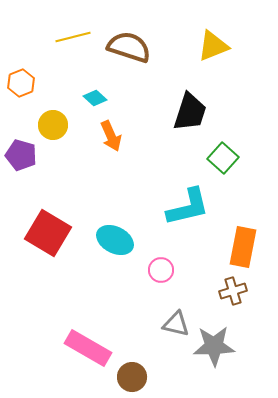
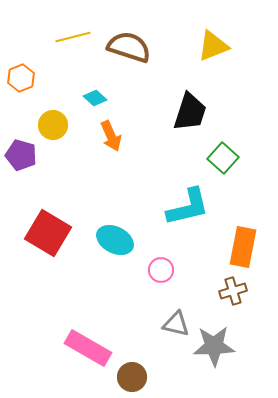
orange hexagon: moved 5 px up
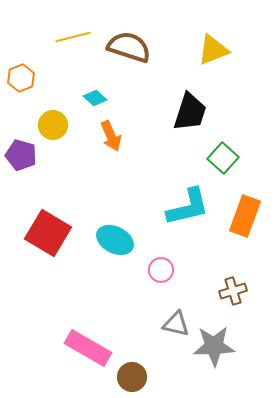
yellow triangle: moved 4 px down
orange rectangle: moved 2 px right, 31 px up; rotated 9 degrees clockwise
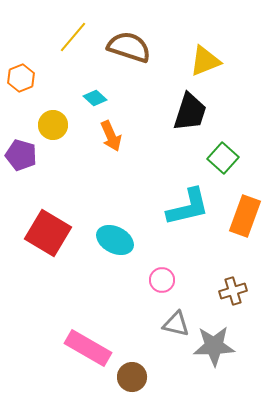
yellow line: rotated 36 degrees counterclockwise
yellow triangle: moved 8 px left, 11 px down
pink circle: moved 1 px right, 10 px down
